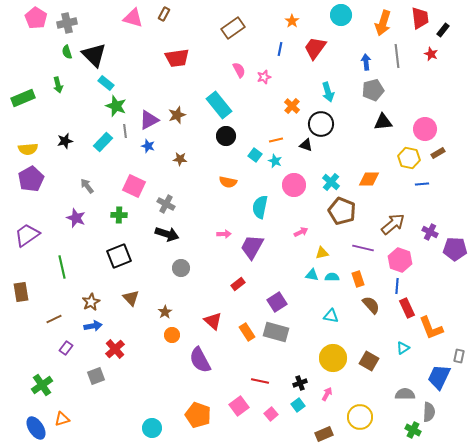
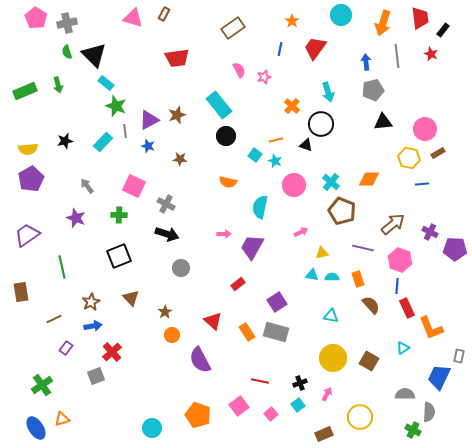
green rectangle at (23, 98): moved 2 px right, 7 px up
red cross at (115, 349): moved 3 px left, 3 px down
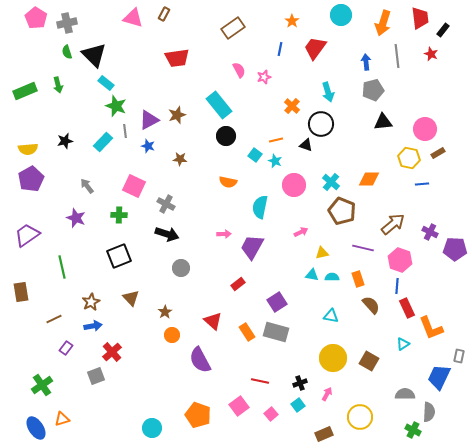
cyan triangle at (403, 348): moved 4 px up
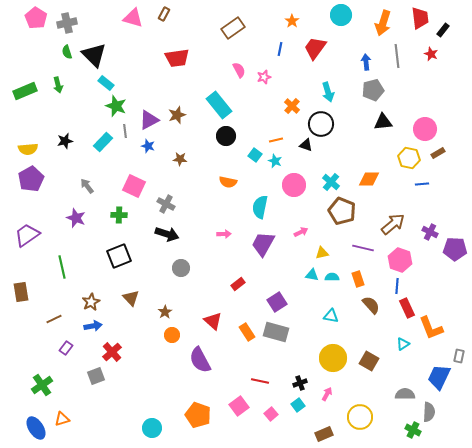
purple trapezoid at (252, 247): moved 11 px right, 3 px up
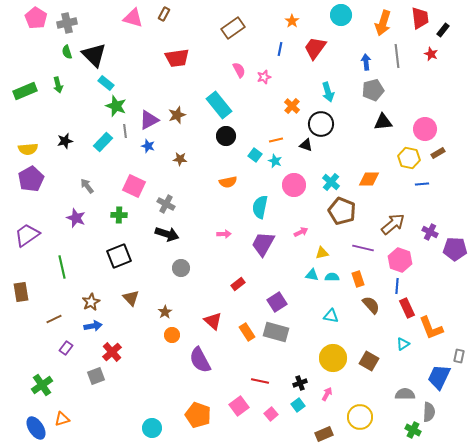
orange semicircle at (228, 182): rotated 24 degrees counterclockwise
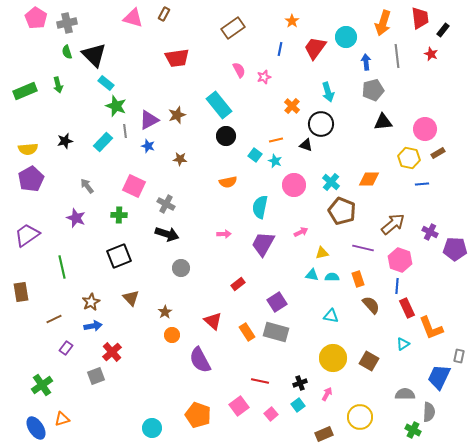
cyan circle at (341, 15): moved 5 px right, 22 px down
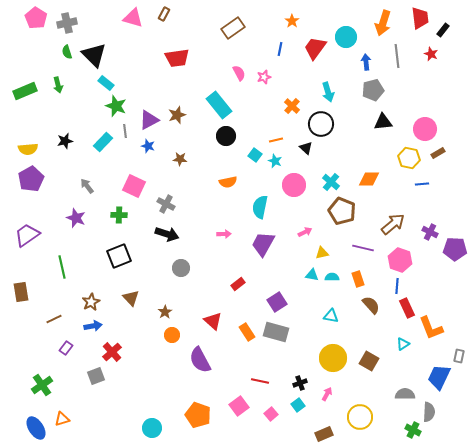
pink semicircle at (239, 70): moved 3 px down
black triangle at (306, 145): moved 3 px down; rotated 24 degrees clockwise
pink arrow at (301, 232): moved 4 px right
